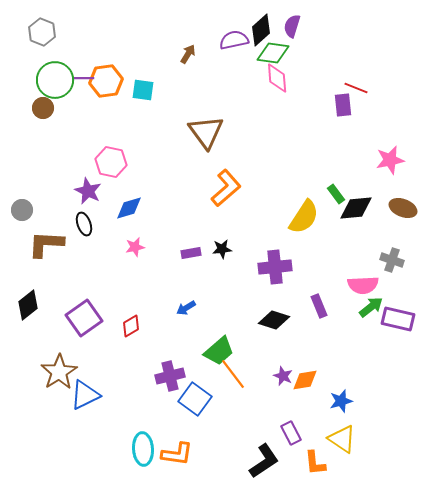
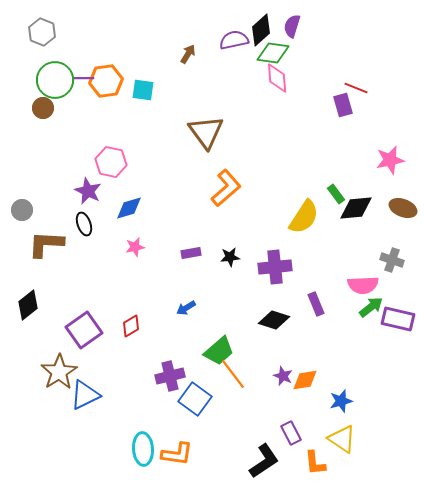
purple rectangle at (343, 105): rotated 10 degrees counterclockwise
black star at (222, 249): moved 8 px right, 8 px down
purple rectangle at (319, 306): moved 3 px left, 2 px up
purple square at (84, 318): moved 12 px down
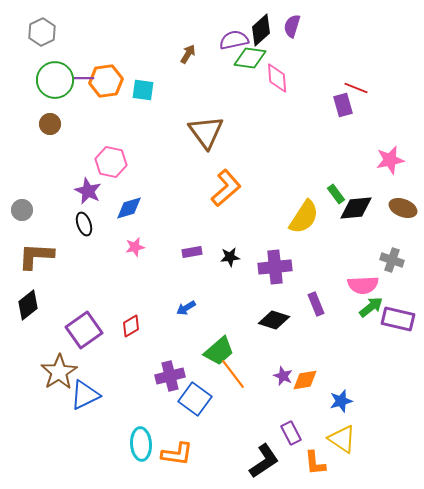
gray hexagon at (42, 32): rotated 12 degrees clockwise
green diamond at (273, 53): moved 23 px left, 5 px down
brown circle at (43, 108): moved 7 px right, 16 px down
brown L-shape at (46, 244): moved 10 px left, 12 px down
purple rectangle at (191, 253): moved 1 px right, 1 px up
cyan ellipse at (143, 449): moved 2 px left, 5 px up
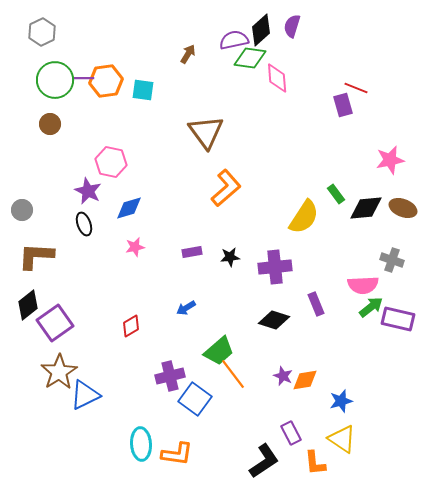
black diamond at (356, 208): moved 10 px right
purple square at (84, 330): moved 29 px left, 7 px up
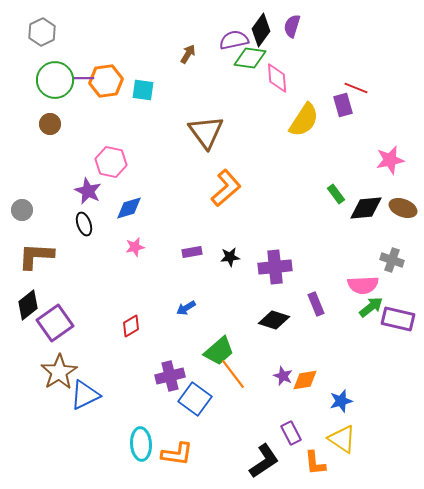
black diamond at (261, 30): rotated 12 degrees counterclockwise
yellow semicircle at (304, 217): moved 97 px up
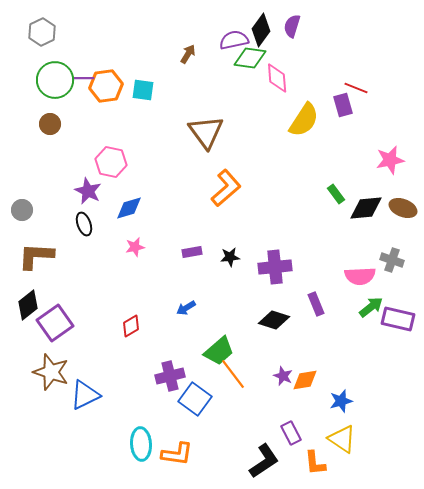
orange hexagon at (106, 81): moved 5 px down
pink semicircle at (363, 285): moved 3 px left, 9 px up
brown star at (59, 372): moved 8 px left; rotated 21 degrees counterclockwise
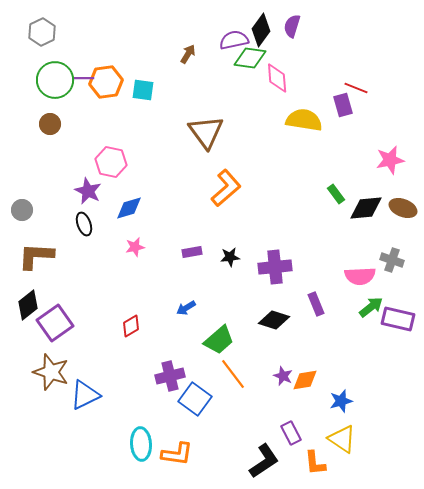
orange hexagon at (106, 86): moved 4 px up
yellow semicircle at (304, 120): rotated 114 degrees counterclockwise
green trapezoid at (219, 351): moved 11 px up
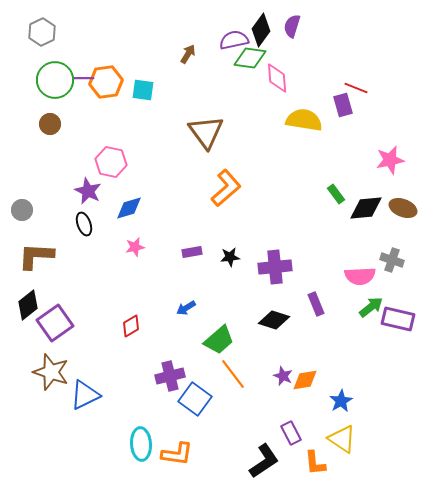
blue star at (341, 401): rotated 15 degrees counterclockwise
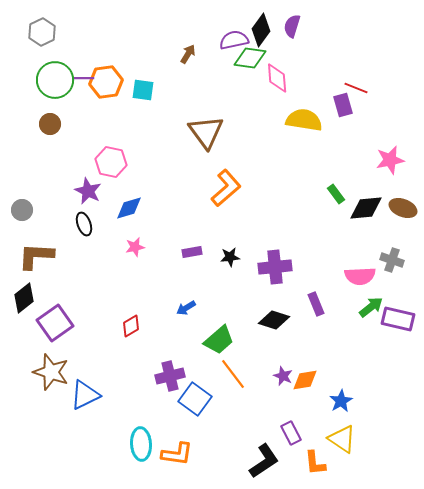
black diamond at (28, 305): moved 4 px left, 7 px up
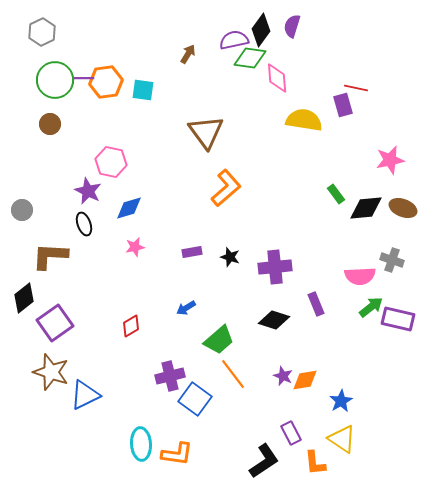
red line at (356, 88): rotated 10 degrees counterclockwise
brown L-shape at (36, 256): moved 14 px right
black star at (230, 257): rotated 24 degrees clockwise
